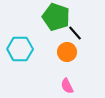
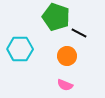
black line: moved 4 px right; rotated 21 degrees counterclockwise
orange circle: moved 4 px down
pink semicircle: moved 2 px left, 1 px up; rotated 42 degrees counterclockwise
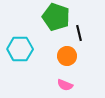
black line: rotated 49 degrees clockwise
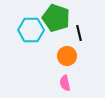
green pentagon: moved 1 px down
cyan hexagon: moved 11 px right, 19 px up
pink semicircle: moved 2 px up; rotated 56 degrees clockwise
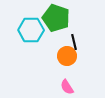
black line: moved 5 px left, 9 px down
pink semicircle: moved 2 px right, 4 px down; rotated 21 degrees counterclockwise
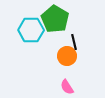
green pentagon: moved 1 px left, 1 px down; rotated 12 degrees clockwise
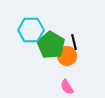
green pentagon: moved 4 px left, 26 px down
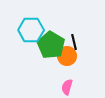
pink semicircle: rotated 49 degrees clockwise
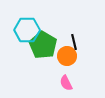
cyan hexagon: moved 4 px left
green pentagon: moved 8 px left
pink semicircle: moved 1 px left, 4 px up; rotated 42 degrees counterclockwise
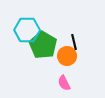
pink semicircle: moved 2 px left
